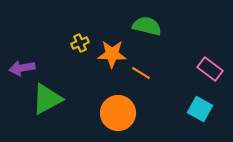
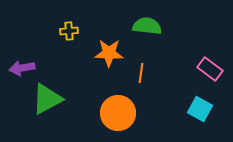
green semicircle: rotated 8 degrees counterclockwise
yellow cross: moved 11 px left, 12 px up; rotated 18 degrees clockwise
orange star: moved 3 px left, 1 px up
orange line: rotated 66 degrees clockwise
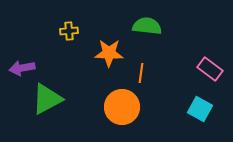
orange circle: moved 4 px right, 6 px up
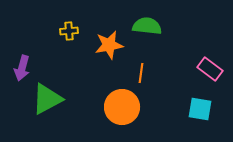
orange star: moved 8 px up; rotated 12 degrees counterclockwise
purple arrow: rotated 65 degrees counterclockwise
cyan square: rotated 20 degrees counterclockwise
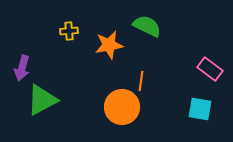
green semicircle: rotated 20 degrees clockwise
orange line: moved 8 px down
green triangle: moved 5 px left, 1 px down
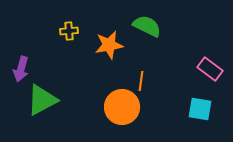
purple arrow: moved 1 px left, 1 px down
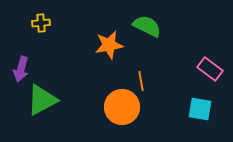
yellow cross: moved 28 px left, 8 px up
orange line: rotated 18 degrees counterclockwise
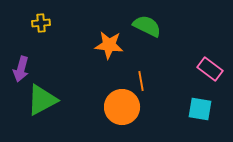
orange star: rotated 16 degrees clockwise
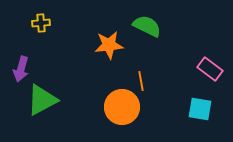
orange star: rotated 12 degrees counterclockwise
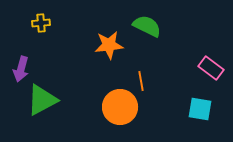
pink rectangle: moved 1 px right, 1 px up
orange circle: moved 2 px left
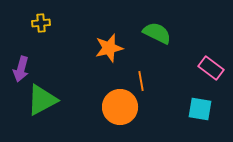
green semicircle: moved 10 px right, 7 px down
orange star: moved 3 px down; rotated 8 degrees counterclockwise
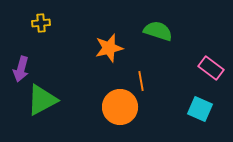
green semicircle: moved 1 px right, 2 px up; rotated 8 degrees counterclockwise
cyan square: rotated 15 degrees clockwise
